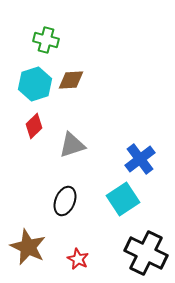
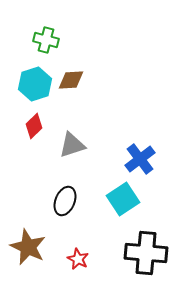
black cross: rotated 21 degrees counterclockwise
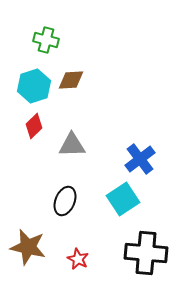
cyan hexagon: moved 1 px left, 2 px down
gray triangle: rotated 16 degrees clockwise
brown star: rotated 12 degrees counterclockwise
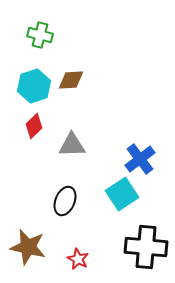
green cross: moved 6 px left, 5 px up
cyan square: moved 1 px left, 5 px up
black cross: moved 6 px up
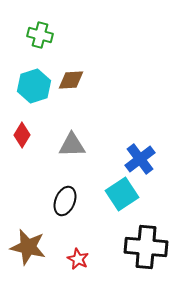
red diamond: moved 12 px left, 9 px down; rotated 15 degrees counterclockwise
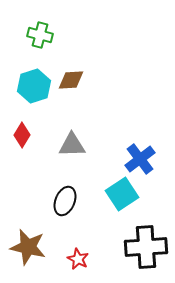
black cross: rotated 9 degrees counterclockwise
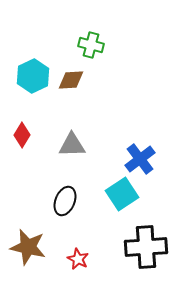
green cross: moved 51 px right, 10 px down
cyan hexagon: moved 1 px left, 10 px up; rotated 8 degrees counterclockwise
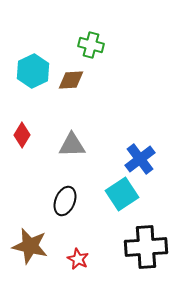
cyan hexagon: moved 5 px up
brown star: moved 2 px right, 1 px up
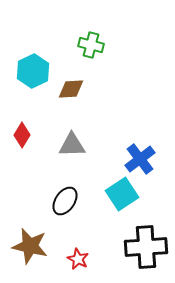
brown diamond: moved 9 px down
black ellipse: rotated 12 degrees clockwise
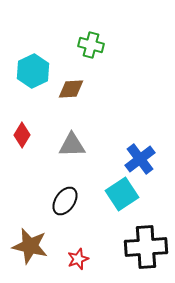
red star: rotated 25 degrees clockwise
